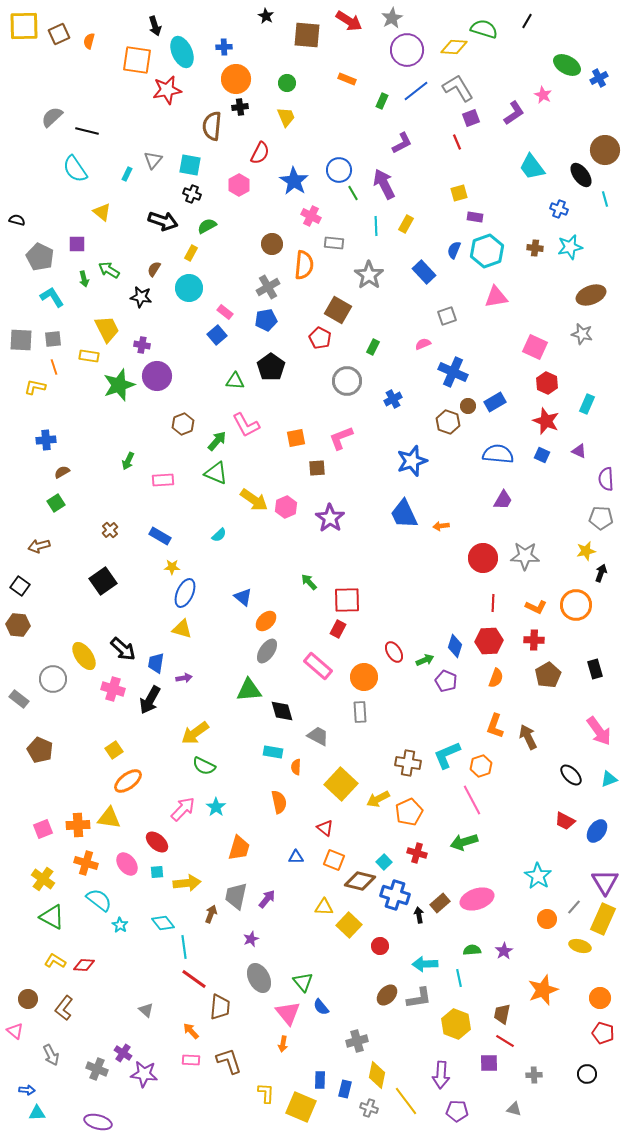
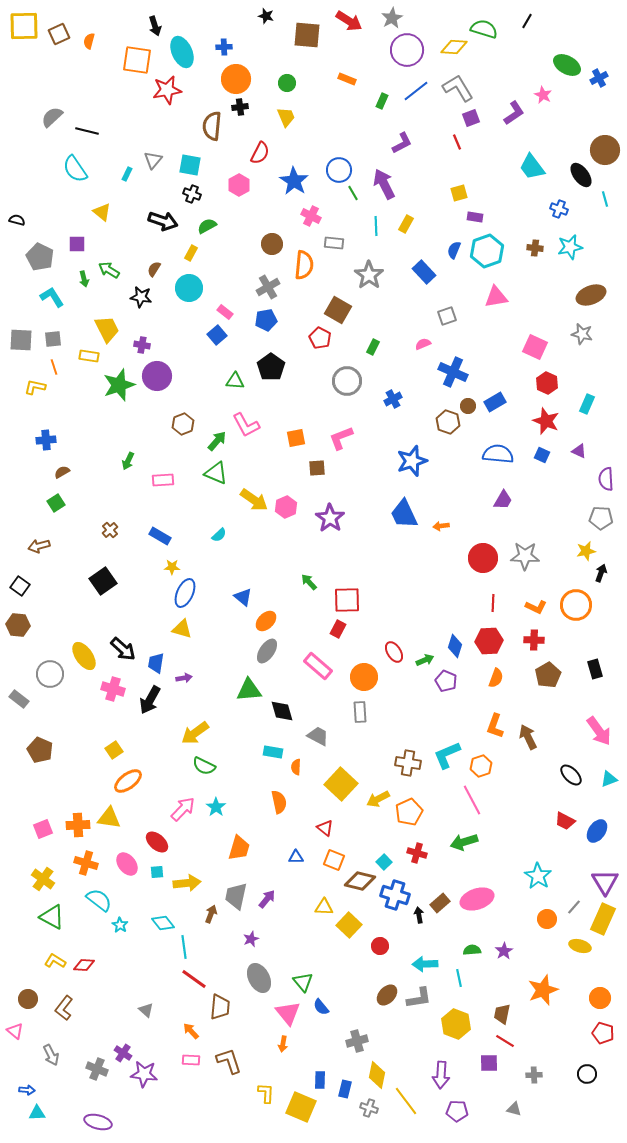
black star at (266, 16): rotated 14 degrees counterclockwise
gray circle at (53, 679): moved 3 px left, 5 px up
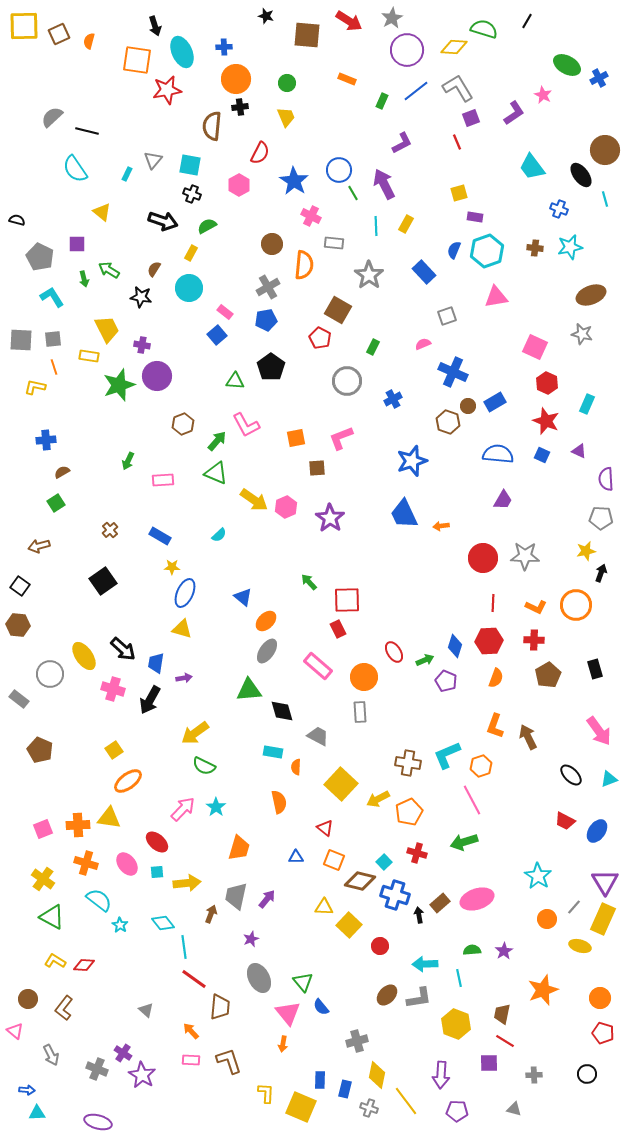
red rectangle at (338, 629): rotated 54 degrees counterclockwise
purple star at (144, 1074): moved 2 px left, 1 px down; rotated 24 degrees clockwise
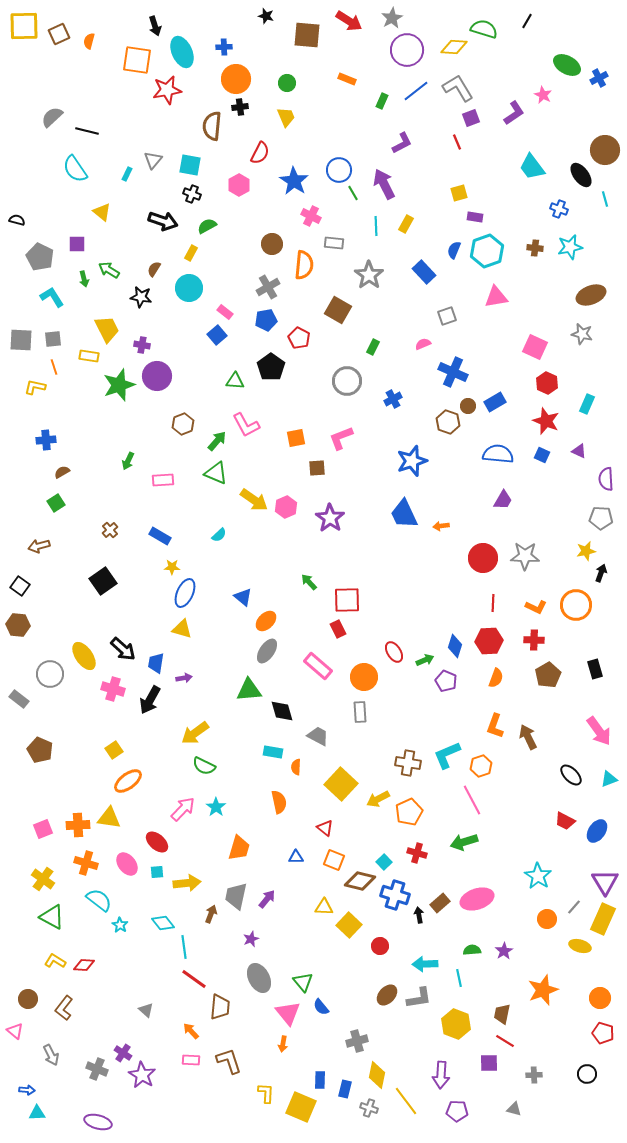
red pentagon at (320, 338): moved 21 px left
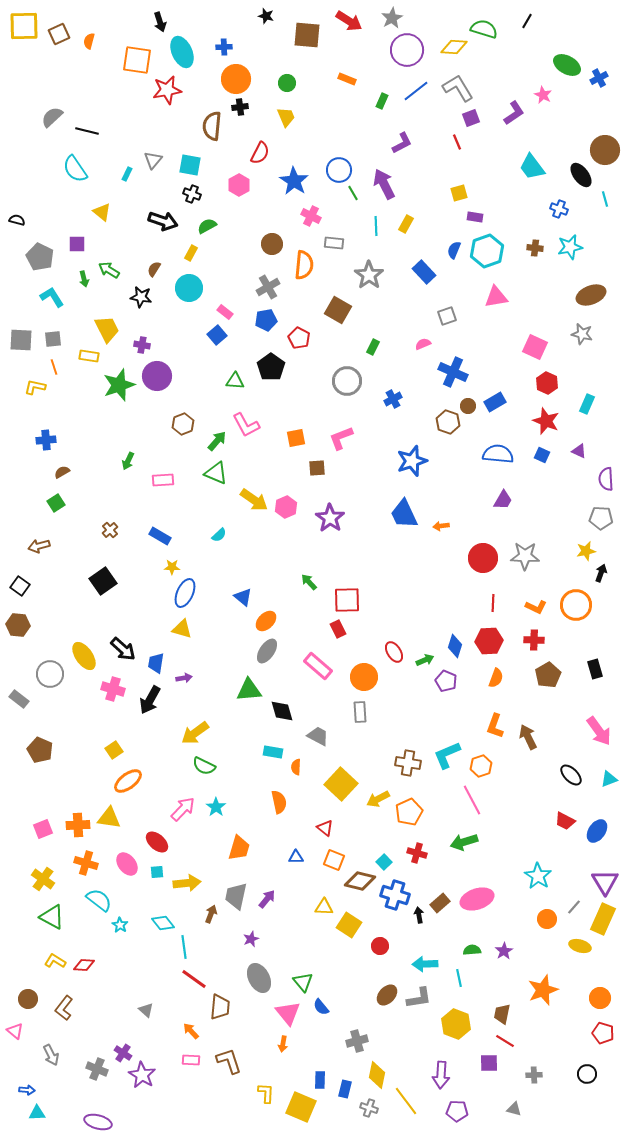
black arrow at (155, 26): moved 5 px right, 4 px up
yellow square at (349, 925): rotated 10 degrees counterclockwise
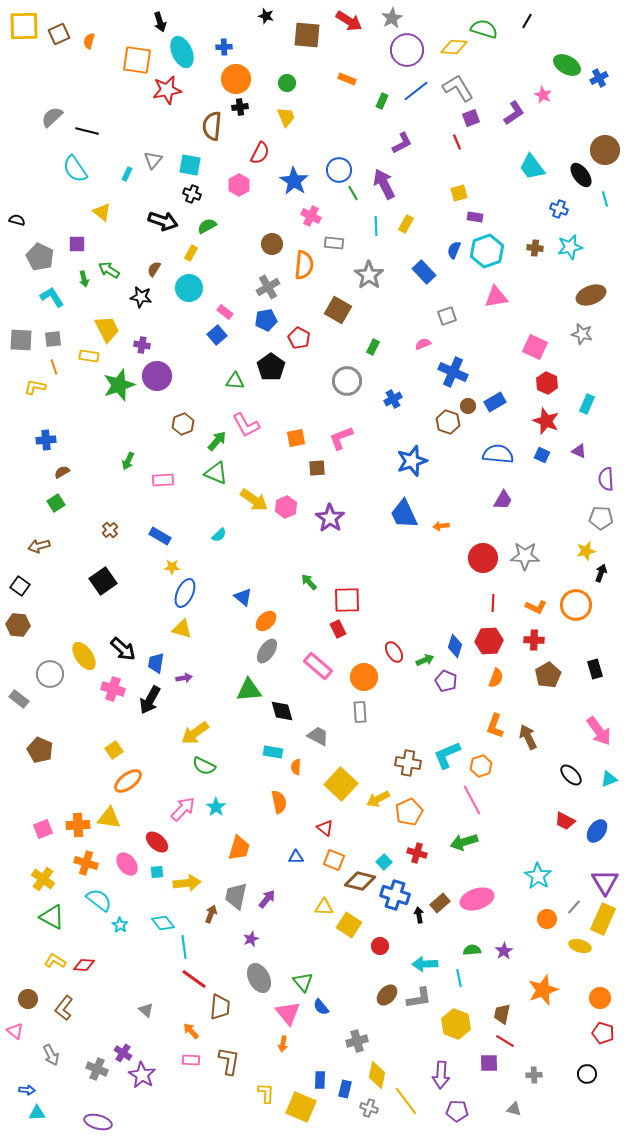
brown L-shape at (229, 1061): rotated 28 degrees clockwise
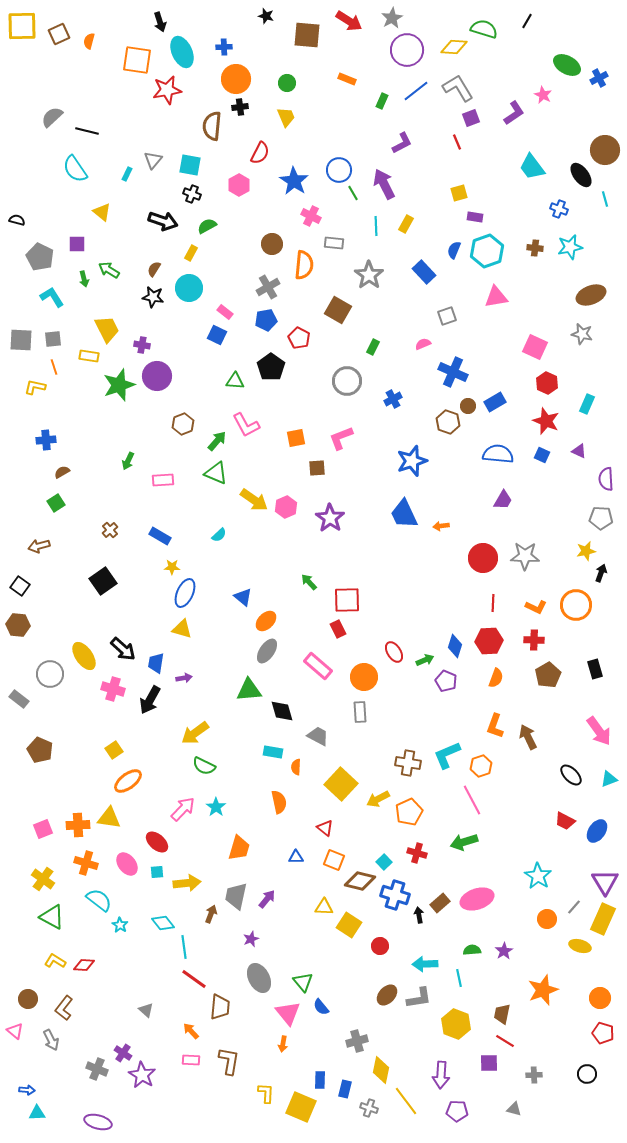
yellow square at (24, 26): moved 2 px left
black star at (141, 297): moved 12 px right
blue square at (217, 335): rotated 24 degrees counterclockwise
gray arrow at (51, 1055): moved 15 px up
yellow diamond at (377, 1075): moved 4 px right, 5 px up
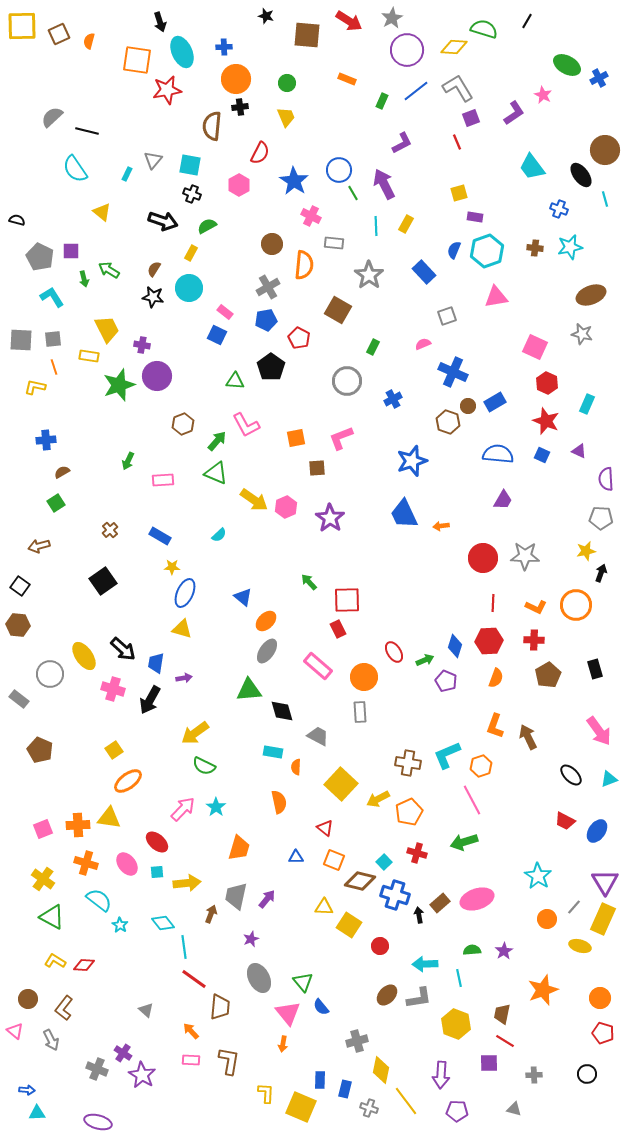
purple square at (77, 244): moved 6 px left, 7 px down
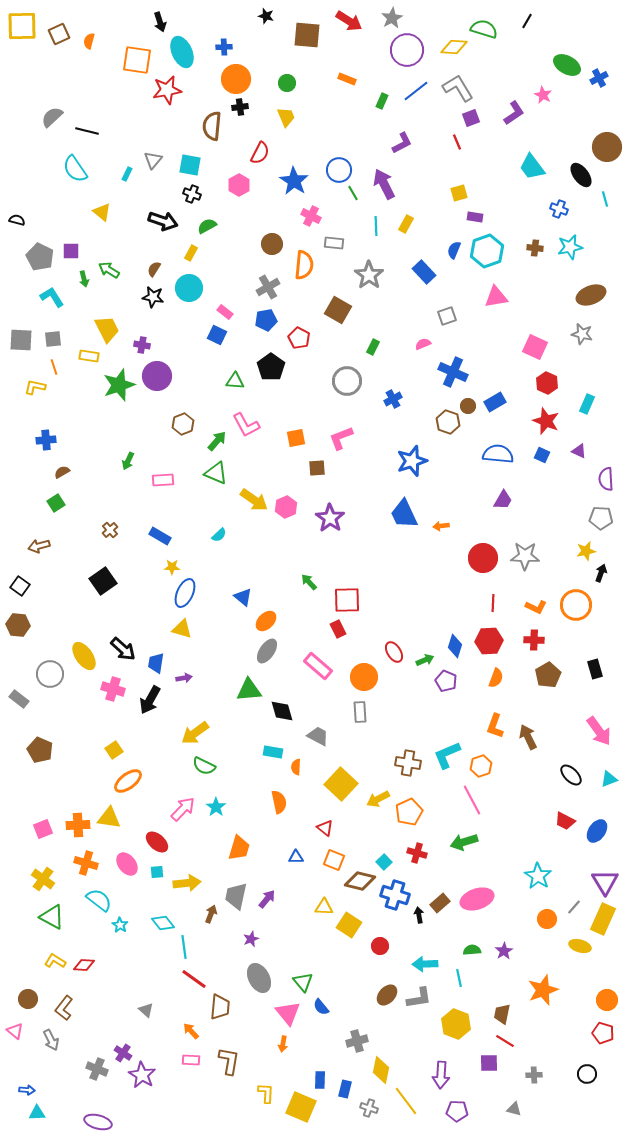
brown circle at (605, 150): moved 2 px right, 3 px up
orange circle at (600, 998): moved 7 px right, 2 px down
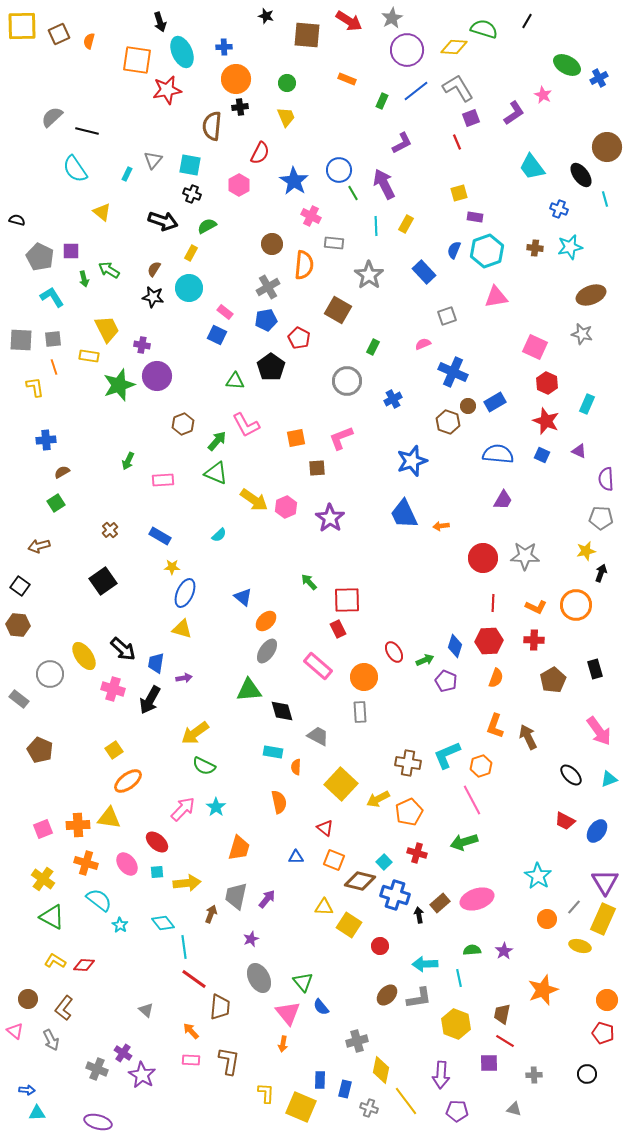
yellow L-shape at (35, 387): rotated 70 degrees clockwise
brown pentagon at (548, 675): moved 5 px right, 5 px down
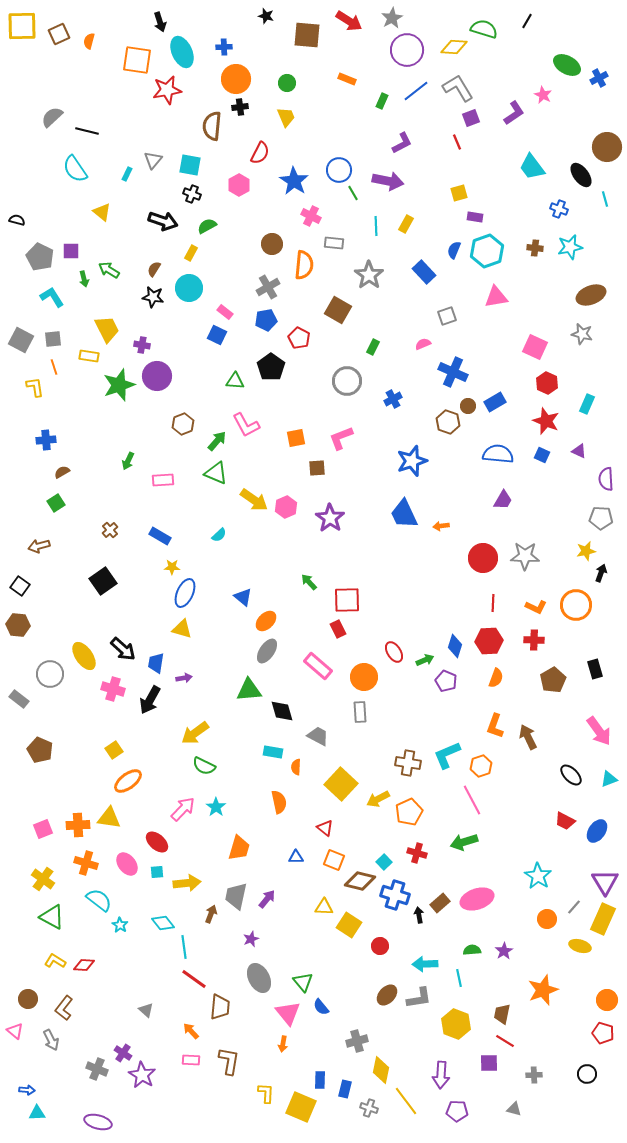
purple arrow at (384, 184): moved 4 px right, 3 px up; rotated 128 degrees clockwise
gray square at (21, 340): rotated 25 degrees clockwise
